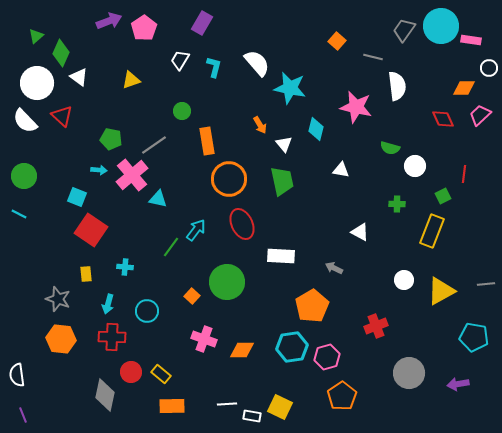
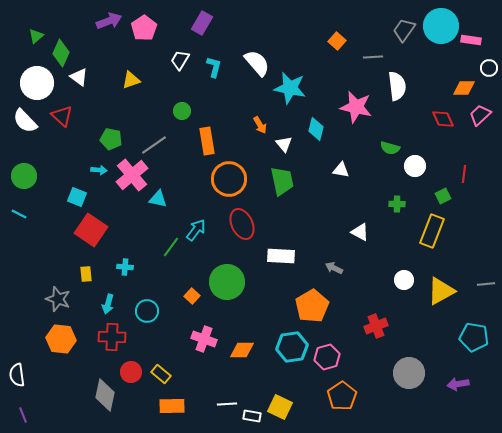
gray line at (373, 57): rotated 18 degrees counterclockwise
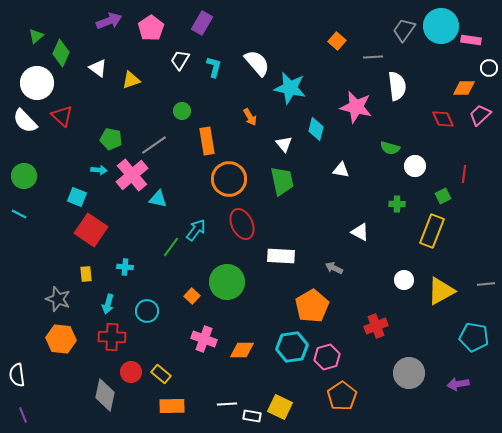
pink pentagon at (144, 28): moved 7 px right
white triangle at (79, 77): moved 19 px right, 9 px up
orange arrow at (260, 125): moved 10 px left, 8 px up
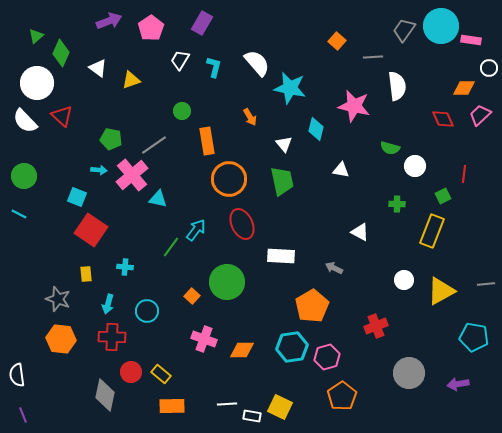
pink star at (356, 107): moved 2 px left, 1 px up
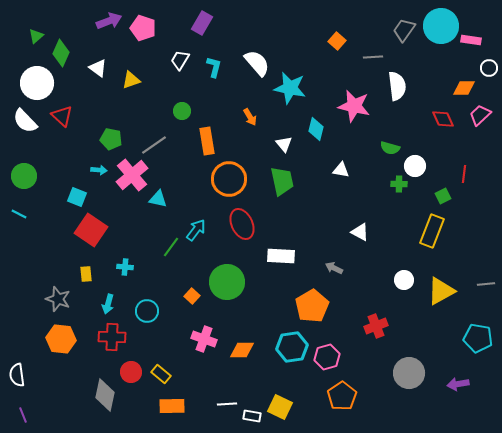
pink pentagon at (151, 28): moved 8 px left; rotated 20 degrees counterclockwise
green cross at (397, 204): moved 2 px right, 20 px up
cyan pentagon at (474, 337): moved 4 px right, 1 px down
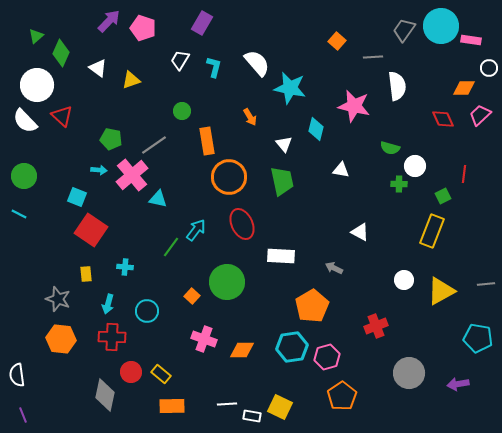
purple arrow at (109, 21): rotated 25 degrees counterclockwise
white circle at (37, 83): moved 2 px down
orange circle at (229, 179): moved 2 px up
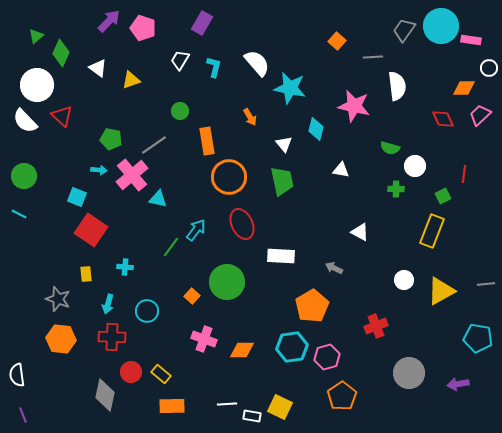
green circle at (182, 111): moved 2 px left
green cross at (399, 184): moved 3 px left, 5 px down
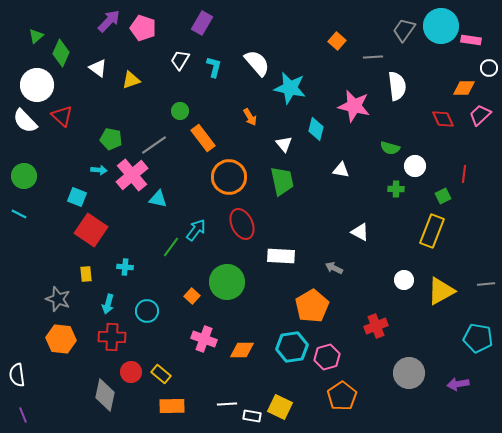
orange rectangle at (207, 141): moved 4 px left, 3 px up; rotated 28 degrees counterclockwise
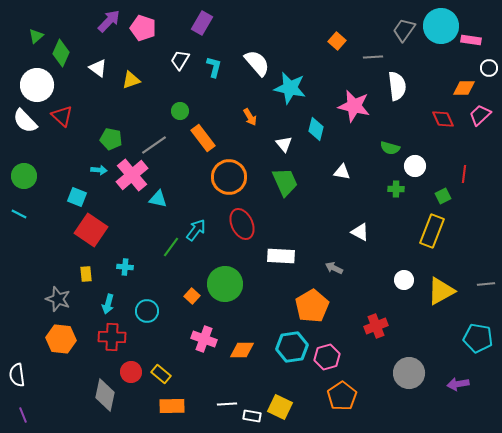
white triangle at (341, 170): moved 1 px right, 2 px down
green trapezoid at (282, 181): moved 3 px right, 1 px down; rotated 12 degrees counterclockwise
green circle at (227, 282): moved 2 px left, 2 px down
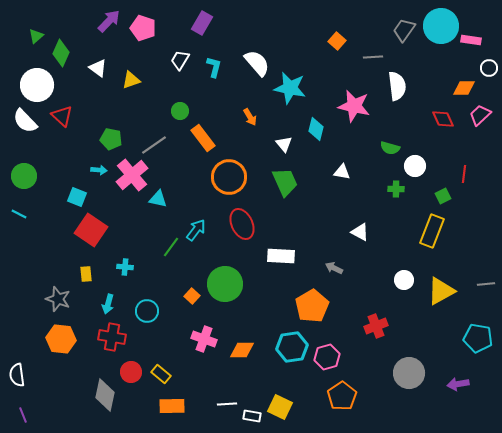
red cross at (112, 337): rotated 8 degrees clockwise
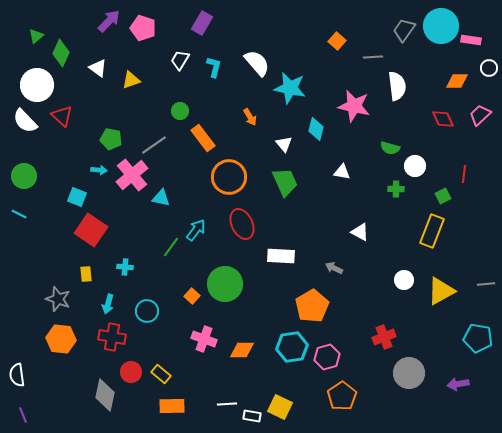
orange diamond at (464, 88): moved 7 px left, 7 px up
cyan triangle at (158, 199): moved 3 px right, 1 px up
red cross at (376, 326): moved 8 px right, 11 px down
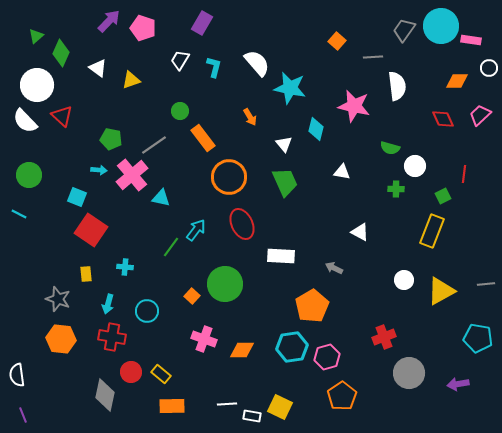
green circle at (24, 176): moved 5 px right, 1 px up
